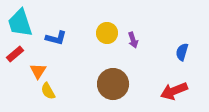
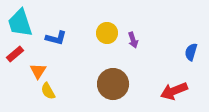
blue semicircle: moved 9 px right
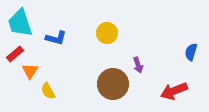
purple arrow: moved 5 px right, 25 px down
orange triangle: moved 8 px left
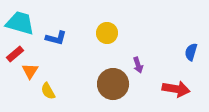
cyan trapezoid: rotated 124 degrees clockwise
red arrow: moved 2 px right, 2 px up; rotated 148 degrees counterclockwise
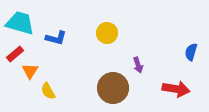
brown circle: moved 4 px down
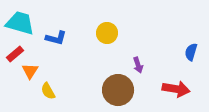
brown circle: moved 5 px right, 2 px down
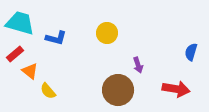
orange triangle: rotated 24 degrees counterclockwise
yellow semicircle: rotated 12 degrees counterclockwise
